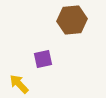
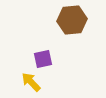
yellow arrow: moved 12 px right, 2 px up
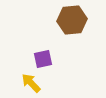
yellow arrow: moved 1 px down
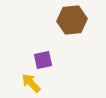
purple square: moved 1 px down
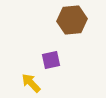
purple square: moved 8 px right
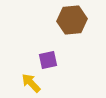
purple square: moved 3 px left
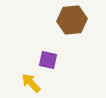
purple square: rotated 24 degrees clockwise
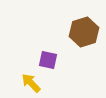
brown hexagon: moved 12 px right, 12 px down; rotated 12 degrees counterclockwise
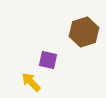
yellow arrow: moved 1 px up
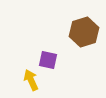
yellow arrow: moved 2 px up; rotated 20 degrees clockwise
